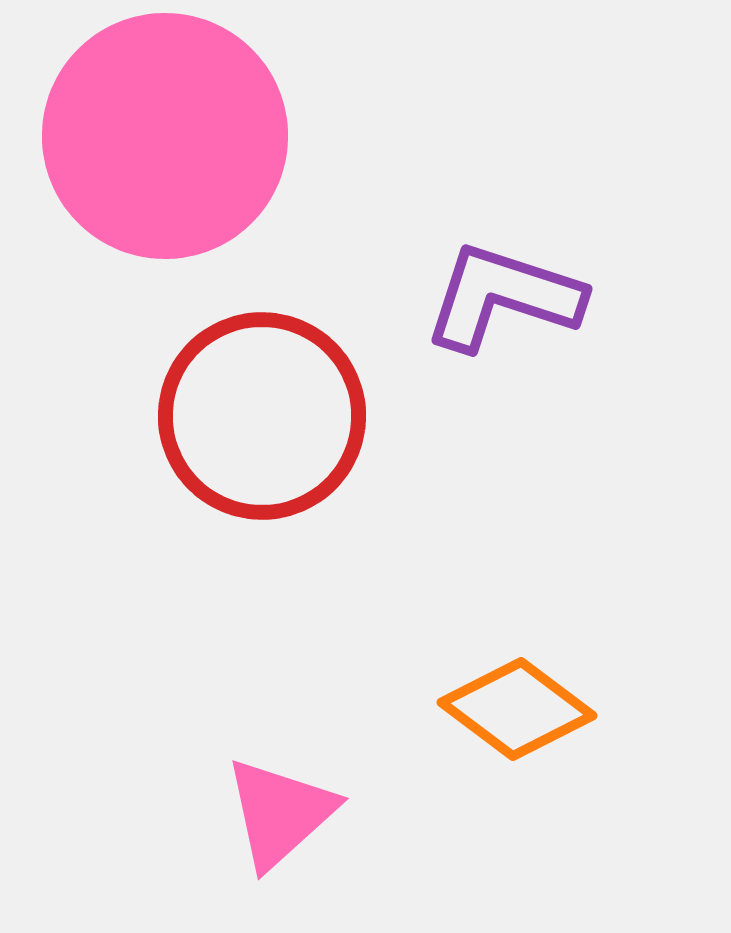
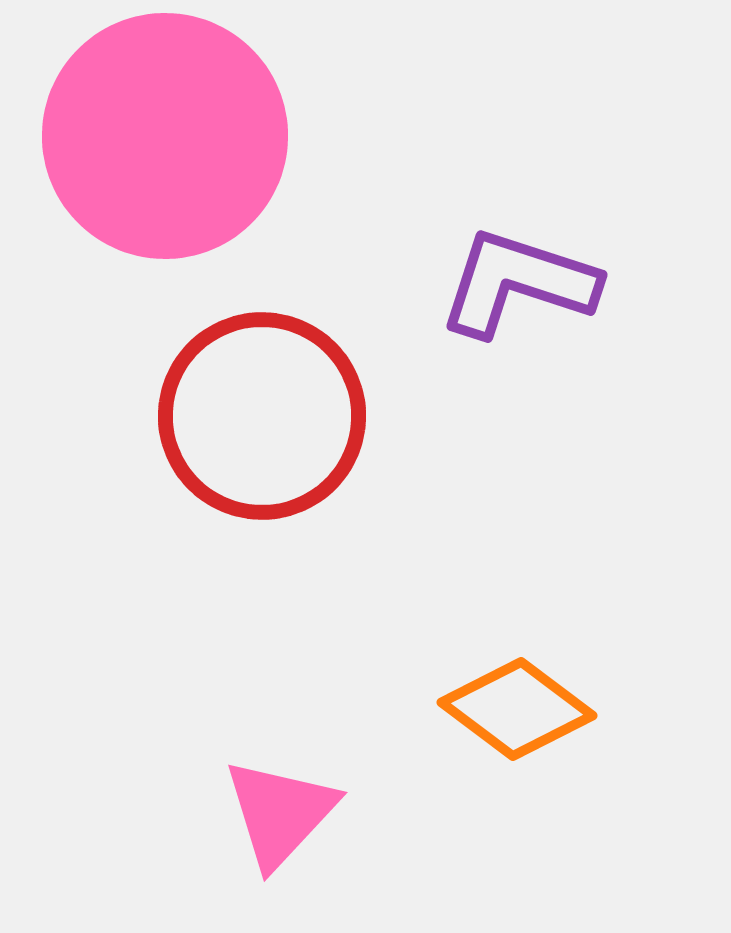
purple L-shape: moved 15 px right, 14 px up
pink triangle: rotated 5 degrees counterclockwise
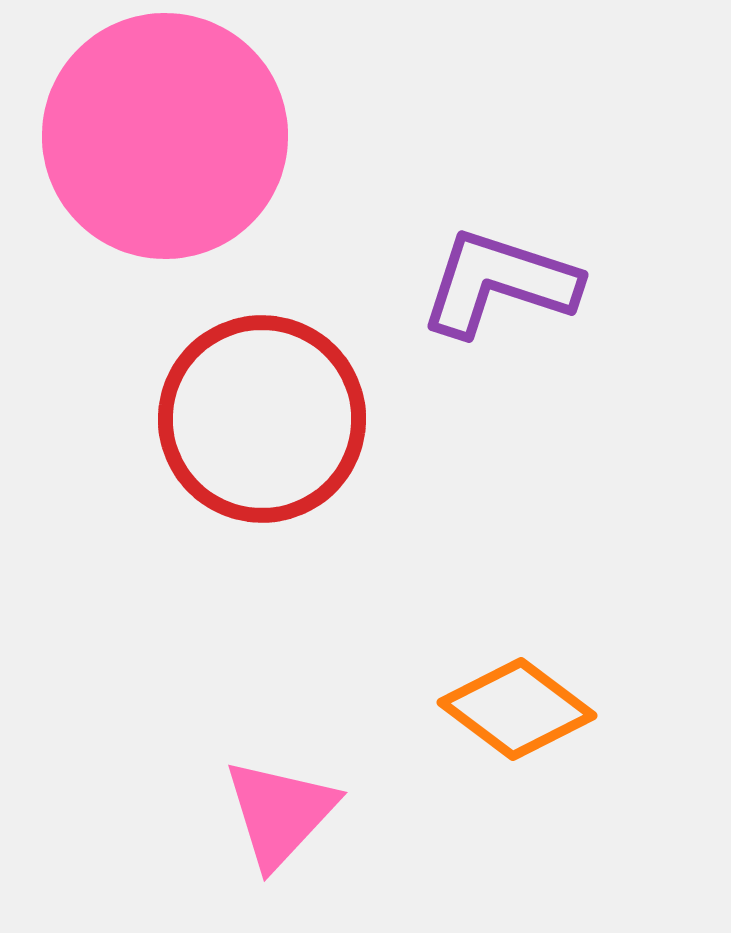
purple L-shape: moved 19 px left
red circle: moved 3 px down
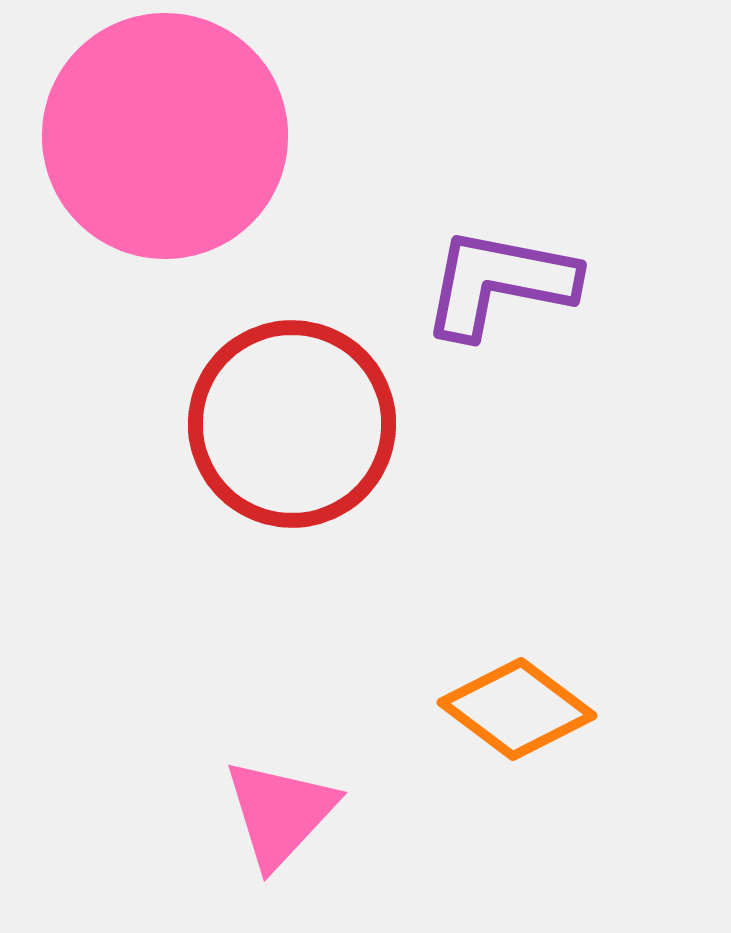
purple L-shape: rotated 7 degrees counterclockwise
red circle: moved 30 px right, 5 px down
